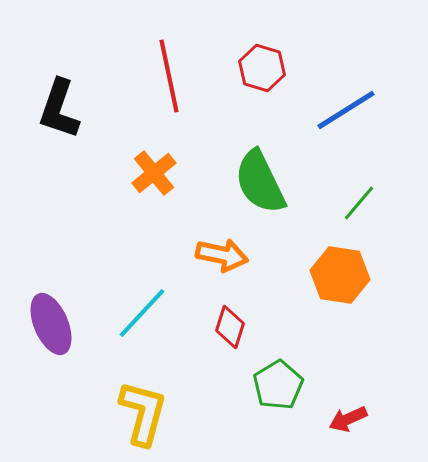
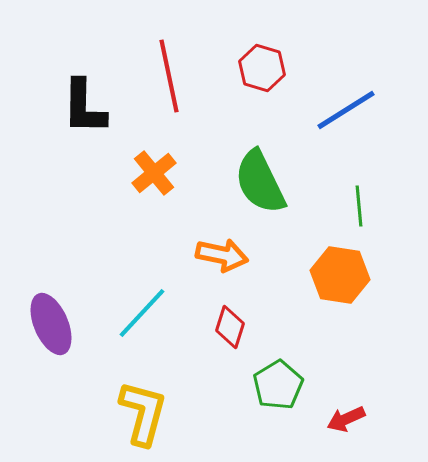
black L-shape: moved 25 px right, 2 px up; rotated 18 degrees counterclockwise
green line: moved 3 px down; rotated 45 degrees counterclockwise
red arrow: moved 2 px left
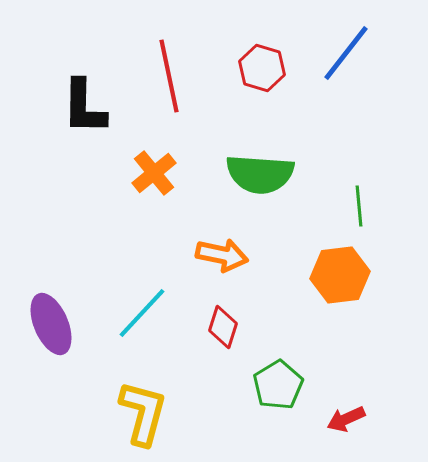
blue line: moved 57 px up; rotated 20 degrees counterclockwise
green semicircle: moved 8 px up; rotated 60 degrees counterclockwise
orange hexagon: rotated 16 degrees counterclockwise
red diamond: moved 7 px left
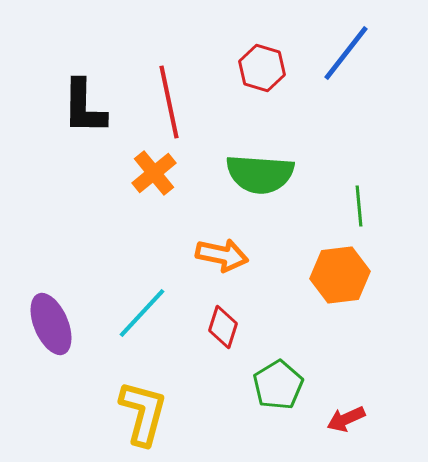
red line: moved 26 px down
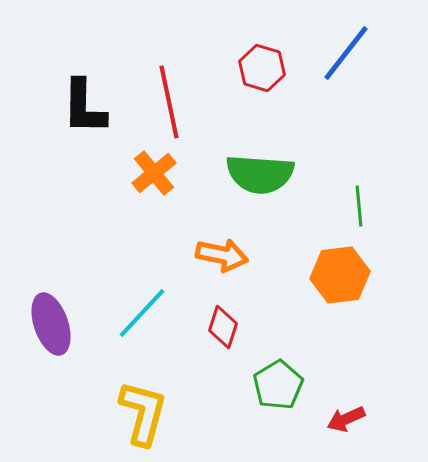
purple ellipse: rotated 4 degrees clockwise
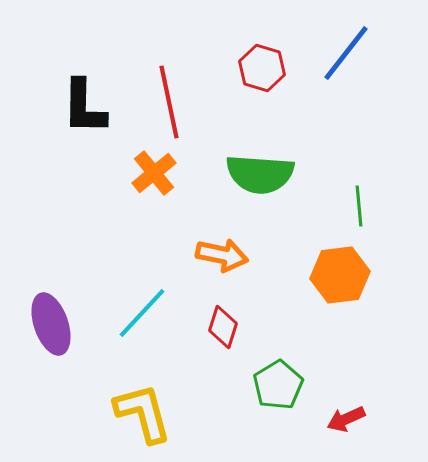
yellow L-shape: rotated 30 degrees counterclockwise
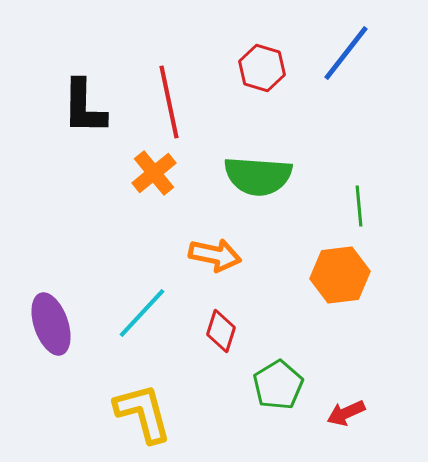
green semicircle: moved 2 px left, 2 px down
orange arrow: moved 7 px left
red diamond: moved 2 px left, 4 px down
red arrow: moved 6 px up
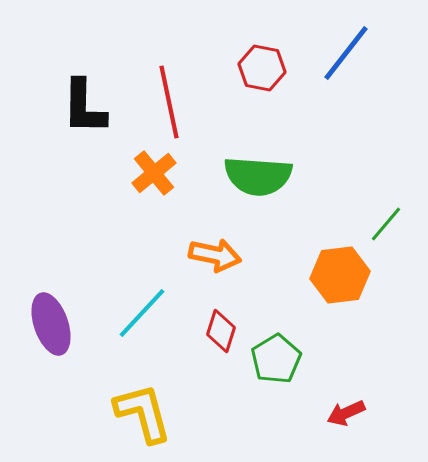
red hexagon: rotated 6 degrees counterclockwise
green line: moved 27 px right, 18 px down; rotated 45 degrees clockwise
green pentagon: moved 2 px left, 26 px up
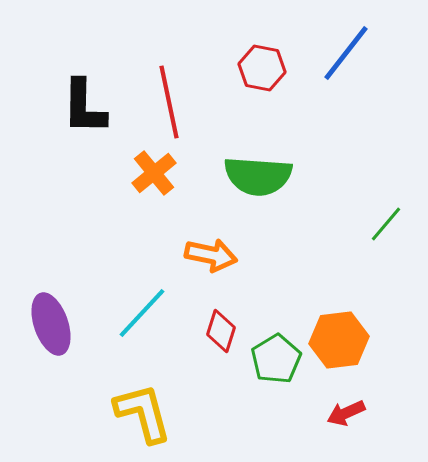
orange arrow: moved 4 px left
orange hexagon: moved 1 px left, 65 px down
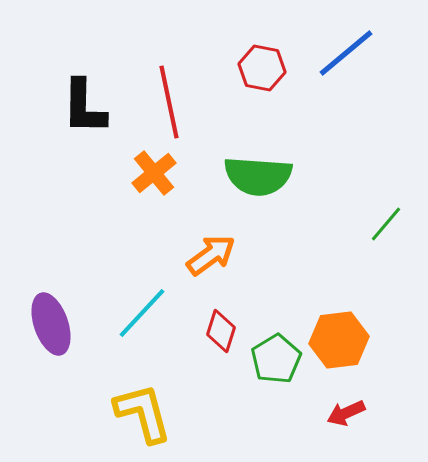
blue line: rotated 12 degrees clockwise
orange arrow: rotated 48 degrees counterclockwise
